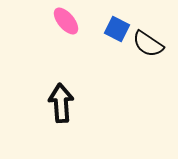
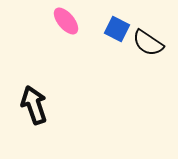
black semicircle: moved 1 px up
black arrow: moved 27 px left, 2 px down; rotated 15 degrees counterclockwise
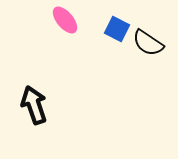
pink ellipse: moved 1 px left, 1 px up
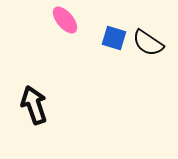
blue square: moved 3 px left, 9 px down; rotated 10 degrees counterclockwise
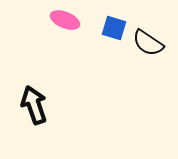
pink ellipse: rotated 28 degrees counterclockwise
blue square: moved 10 px up
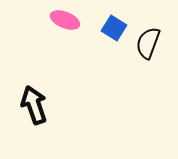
blue square: rotated 15 degrees clockwise
black semicircle: rotated 76 degrees clockwise
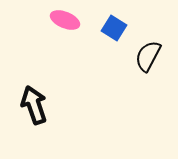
black semicircle: moved 13 px down; rotated 8 degrees clockwise
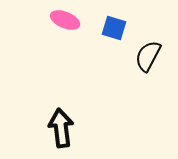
blue square: rotated 15 degrees counterclockwise
black arrow: moved 27 px right, 23 px down; rotated 12 degrees clockwise
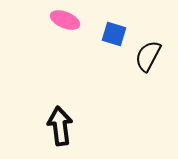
blue square: moved 6 px down
black arrow: moved 1 px left, 2 px up
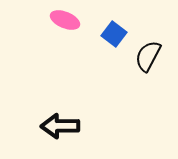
blue square: rotated 20 degrees clockwise
black arrow: rotated 84 degrees counterclockwise
